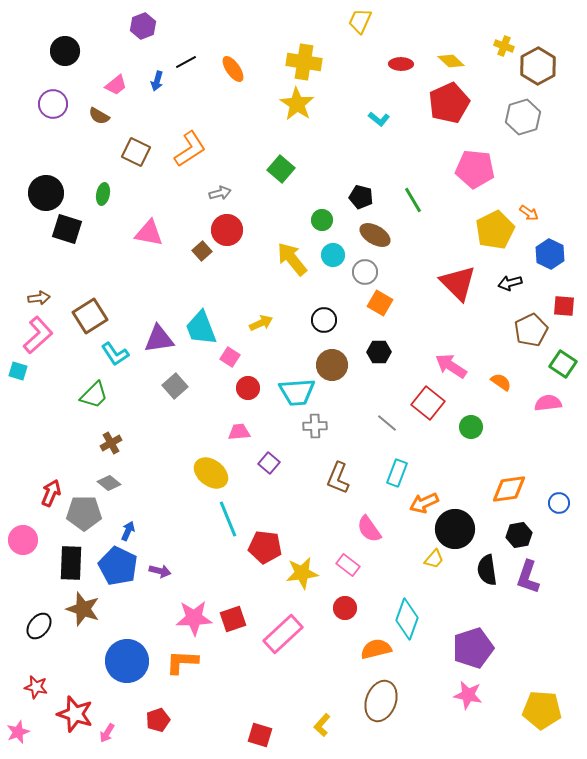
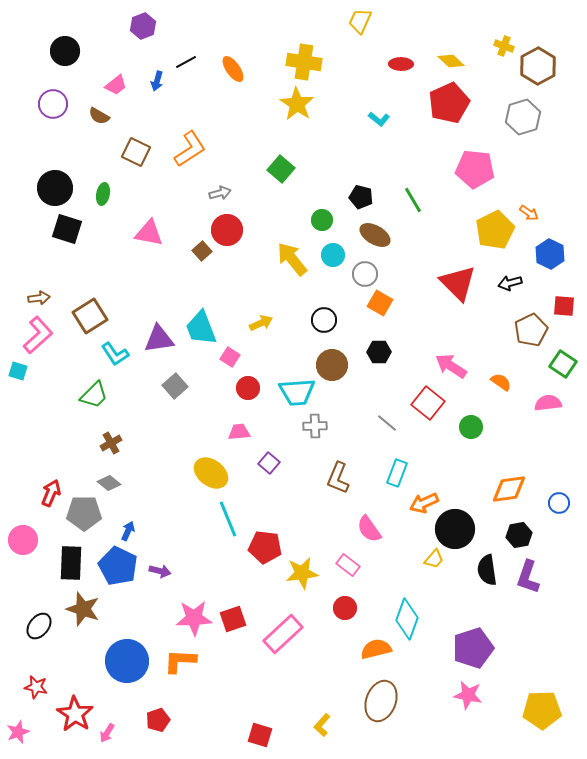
black circle at (46, 193): moved 9 px right, 5 px up
gray circle at (365, 272): moved 2 px down
orange L-shape at (182, 662): moved 2 px left, 1 px up
yellow pentagon at (542, 710): rotated 6 degrees counterclockwise
red star at (75, 714): rotated 15 degrees clockwise
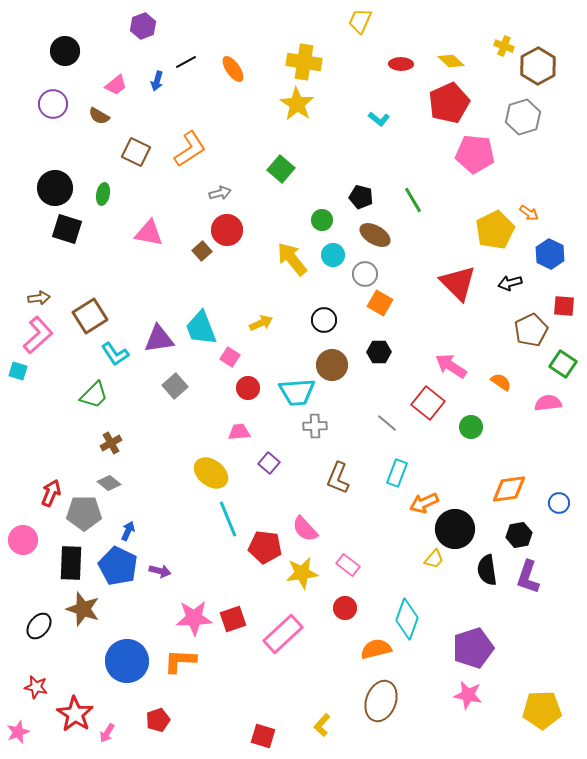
pink pentagon at (475, 169): moved 15 px up
pink semicircle at (369, 529): moved 64 px left; rotated 8 degrees counterclockwise
red square at (260, 735): moved 3 px right, 1 px down
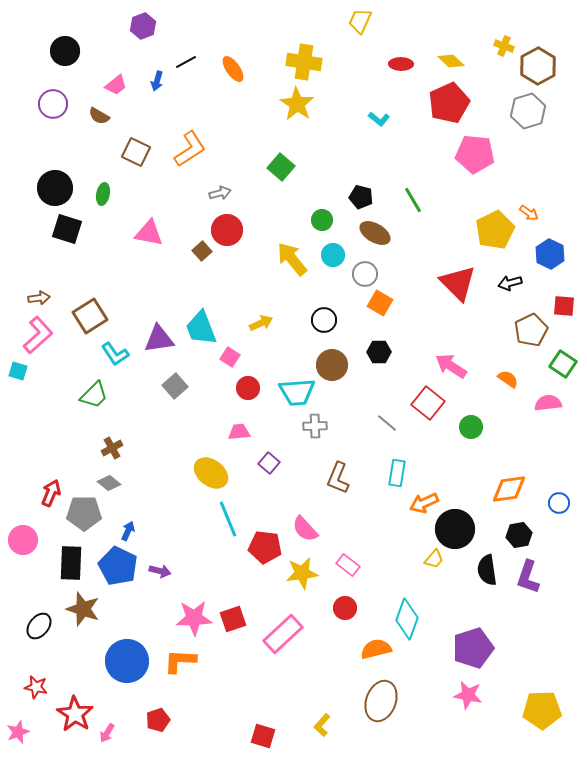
gray hexagon at (523, 117): moved 5 px right, 6 px up
green square at (281, 169): moved 2 px up
brown ellipse at (375, 235): moved 2 px up
orange semicircle at (501, 382): moved 7 px right, 3 px up
brown cross at (111, 443): moved 1 px right, 5 px down
cyan rectangle at (397, 473): rotated 12 degrees counterclockwise
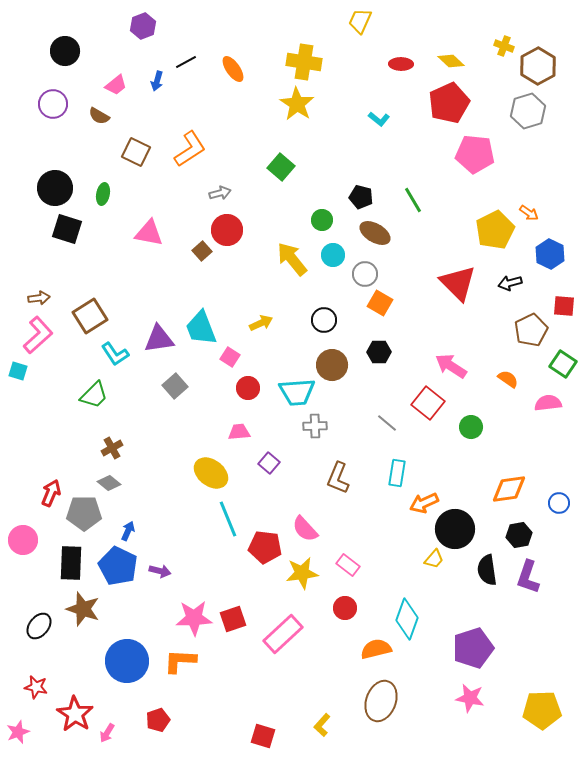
pink star at (468, 695): moved 2 px right, 3 px down
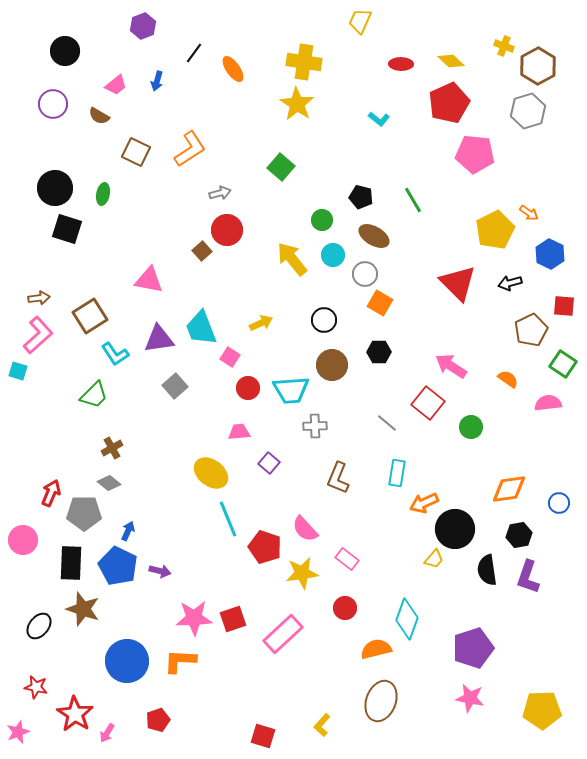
black line at (186, 62): moved 8 px right, 9 px up; rotated 25 degrees counterclockwise
pink triangle at (149, 233): moved 47 px down
brown ellipse at (375, 233): moved 1 px left, 3 px down
cyan trapezoid at (297, 392): moved 6 px left, 2 px up
red pentagon at (265, 547): rotated 12 degrees clockwise
pink rectangle at (348, 565): moved 1 px left, 6 px up
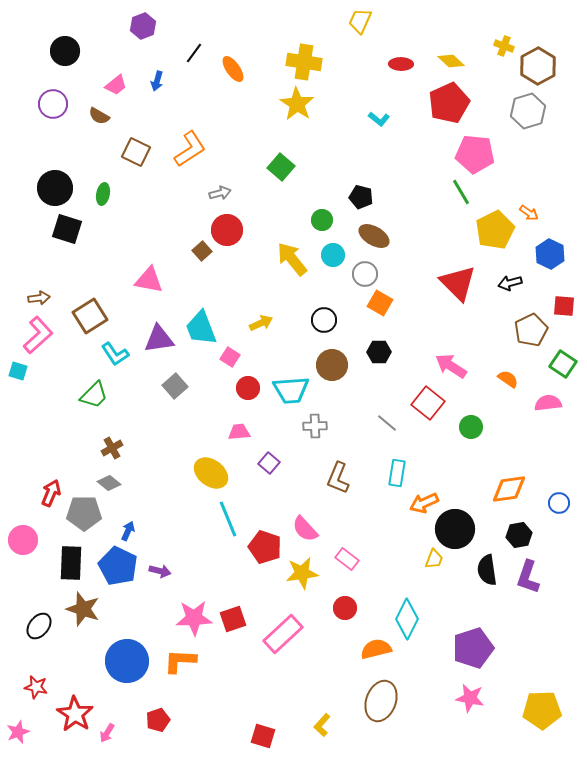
green line at (413, 200): moved 48 px right, 8 px up
yellow trapezoid at (434, 559): rotated 20 degrees counterclockwise
cyan diamond at (407, 619): rotated 6 degrees clockwise
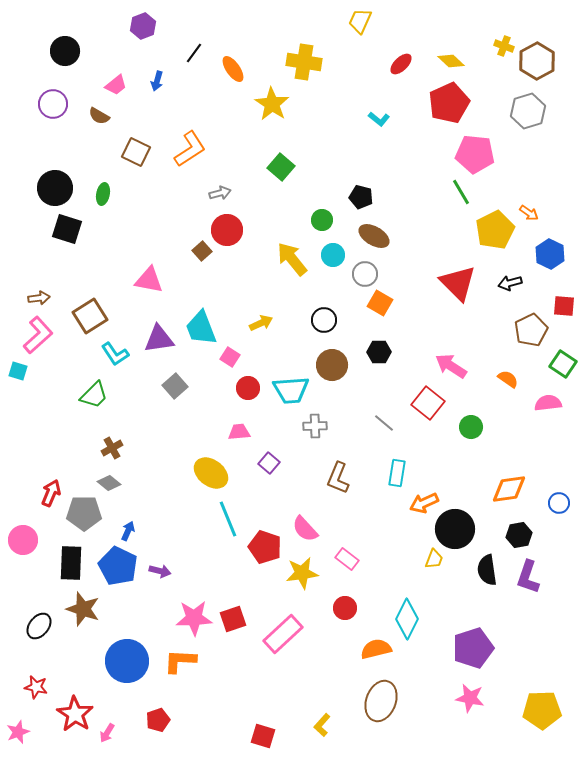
red ellipse at (401, 64): rotated 45 degrees counterclockwise
brown hexagon at (538, 66): moved 1 px left, 5 px up
yellow star at (297, 104): moved 25 px left
gray line at (387, 423): moved 3 px left
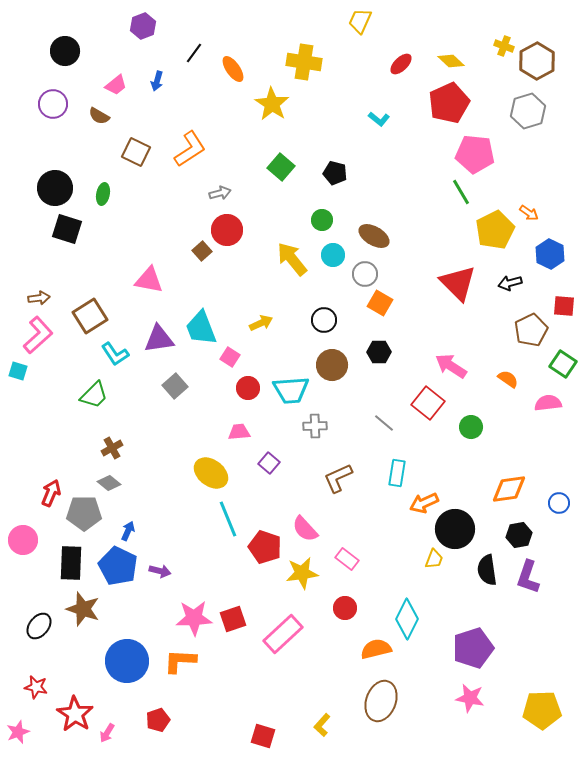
black pentagon at (361, 197): moved 26 px left, 24 px up
brown L-shape at (338, 478): rotated 44 degrees clockwise
